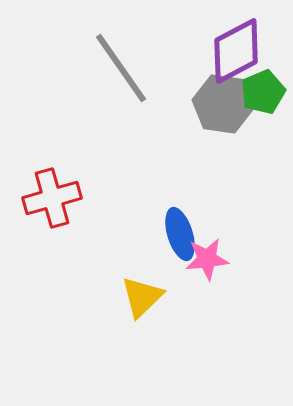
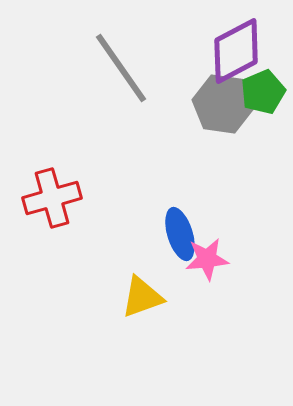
yellow triangle: rotated 24 degrees clockwise
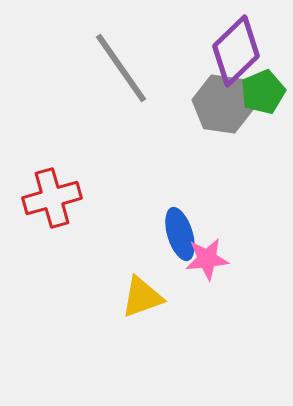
purple diamond: rotated 16 degrees counterclockwise
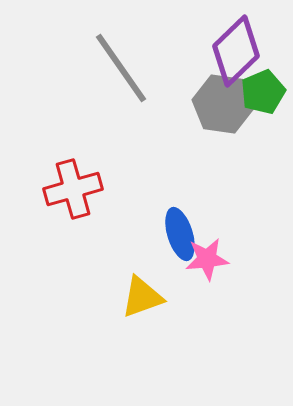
red cross: moved 21 px right, 9 px up
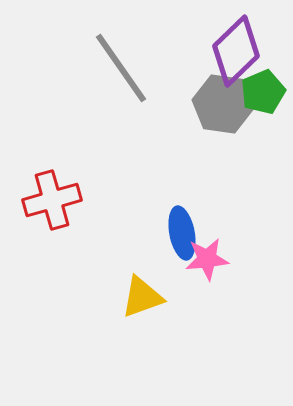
red cross: moved 21 px left, 11 px down
blue ellipse: moved 2 px right, 1 px up; rotated 6 degrees clockwise
